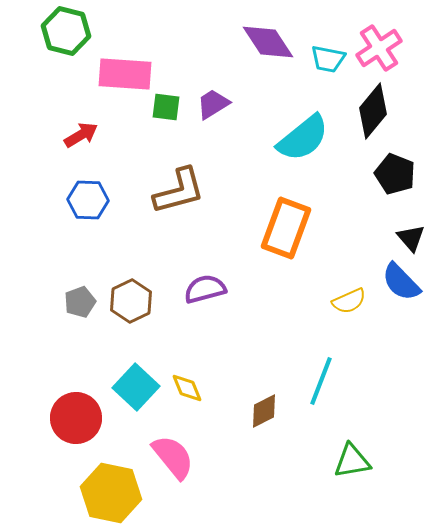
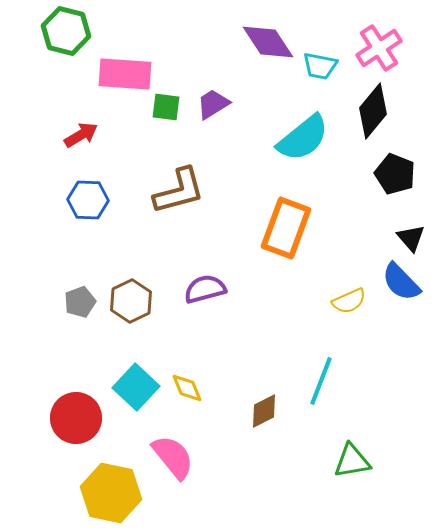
cyan trapezoid: moved 8 px left, 7 px down
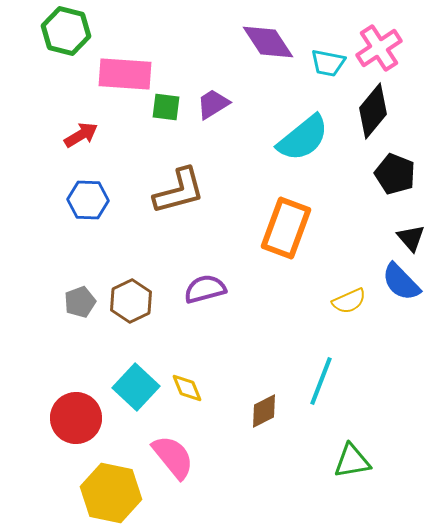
cyan trapezoid: moved 8 px right, 3 px up
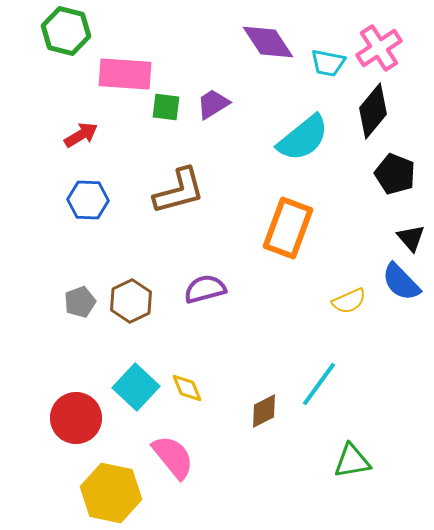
orange rectangle: moved 2 px right
cyan line: moved 2 px left, 3 px down; rotated 15 degrees clockwise
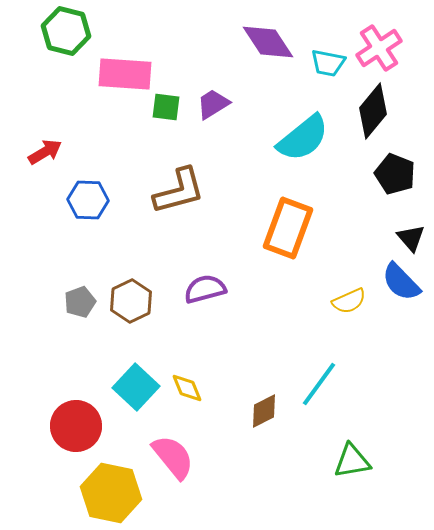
red arrow: moved 36 px left, 17 px down
red circle: moved 8 px down
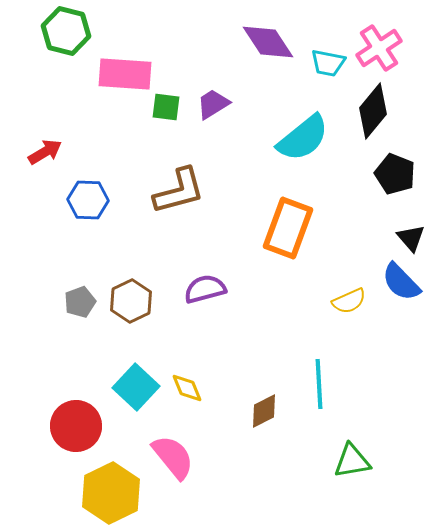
cyan line: rotated 39 degrees counterclockwise
yellow hexagon: rotated 22 degrees clockwise
